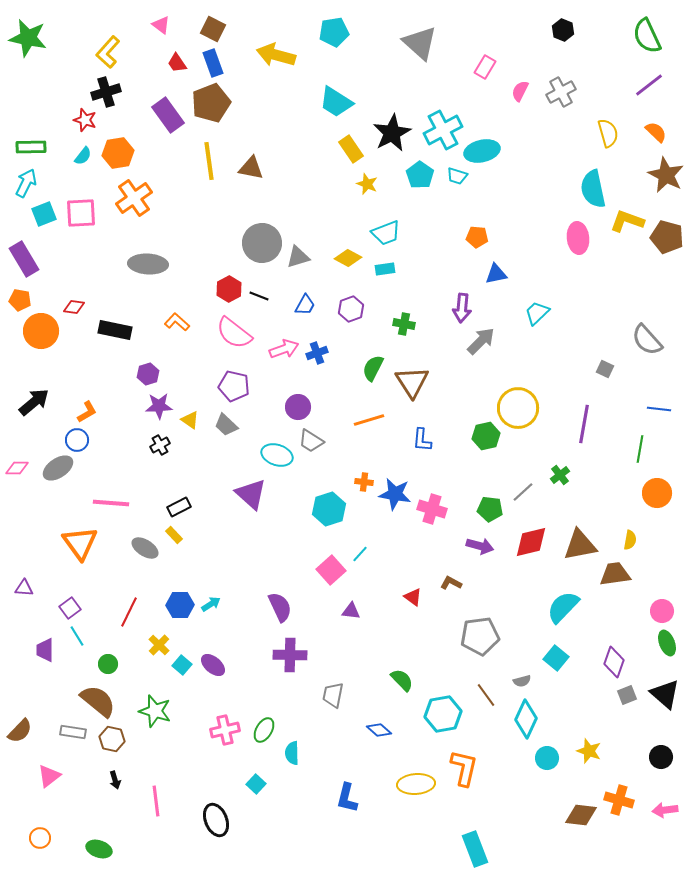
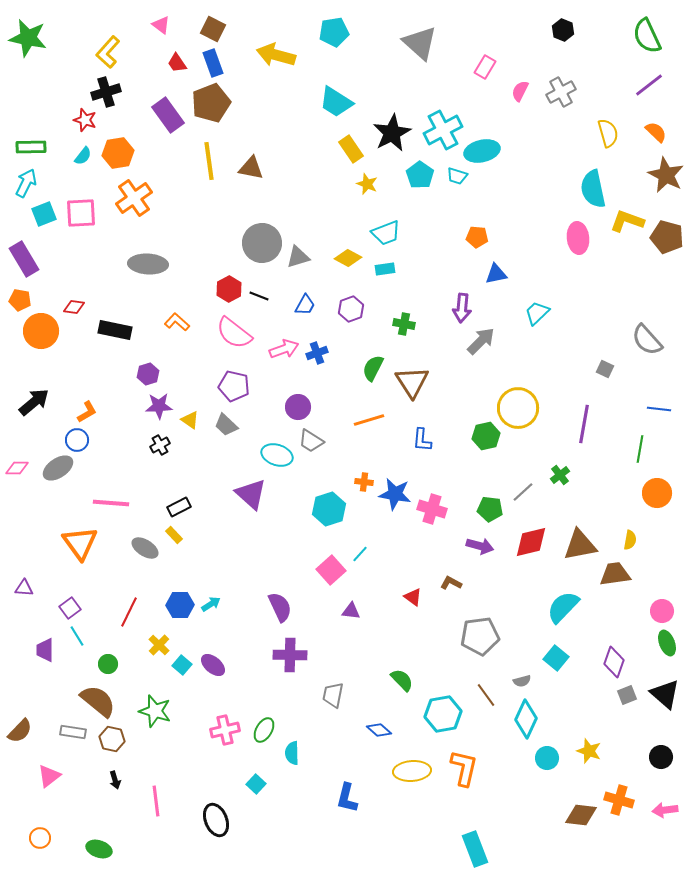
yellow ellipse at (416, 784): moved 4 px left, 13 px up
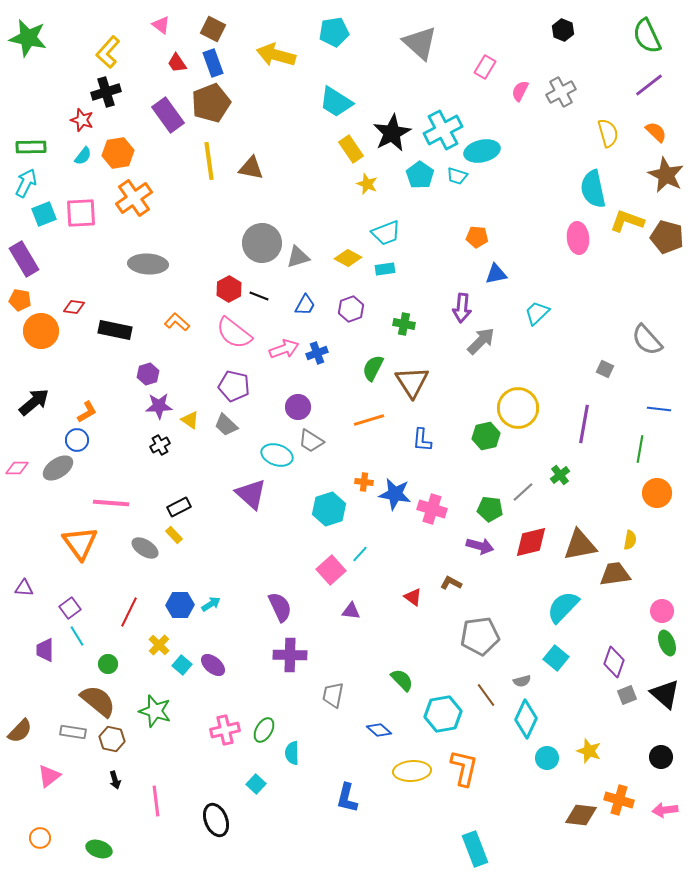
red star at (85, 120): moved 3 px left
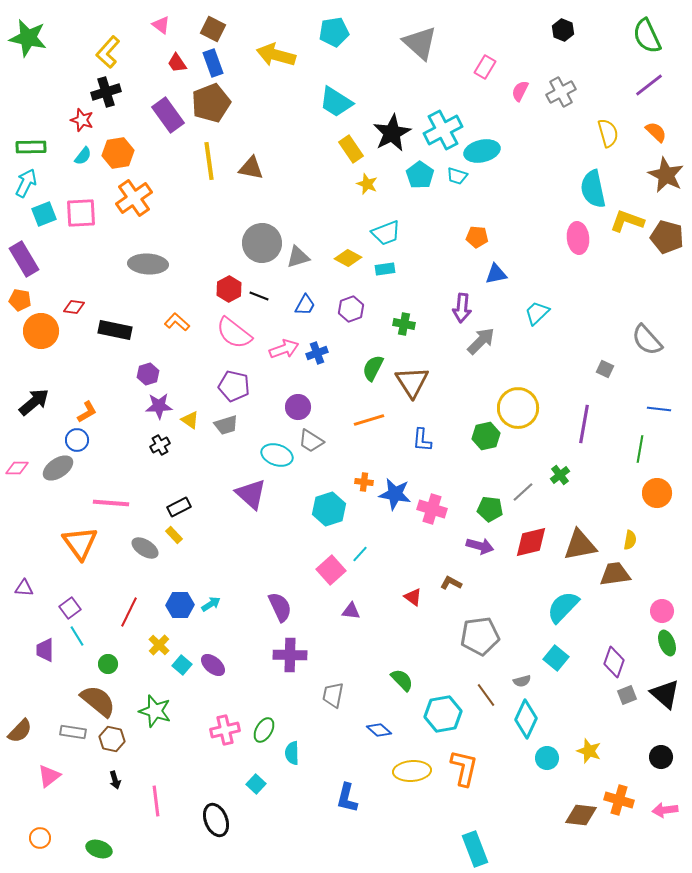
gray trapezoid at (226, 425): rotated 60 degrees counterclockwise
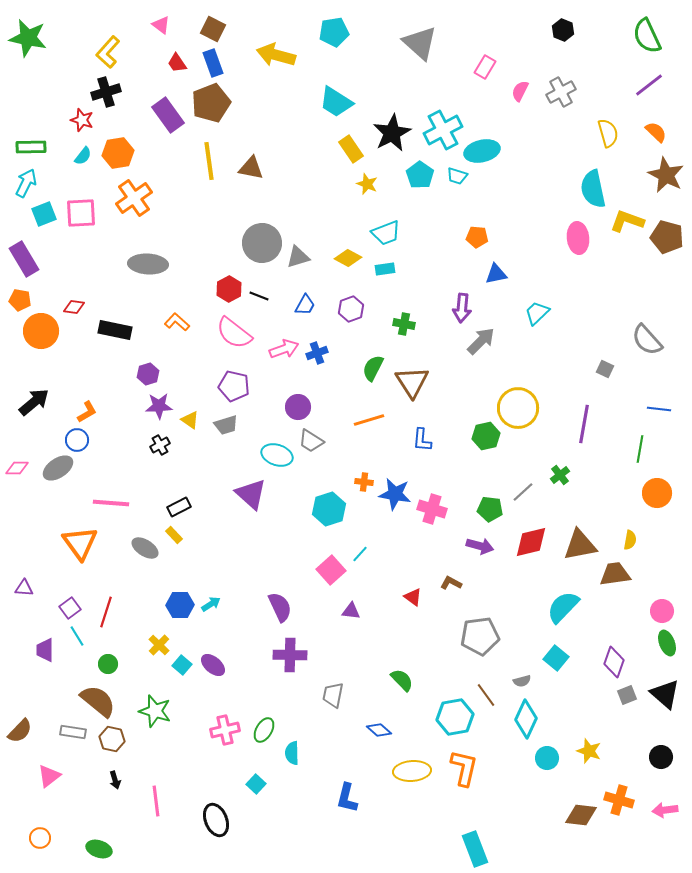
red line at (129, 612): moved 23 px left; rotated 8 degrees counterclockwise
cyan hexagon at (443, 714): moved 12 px right, 3 px down
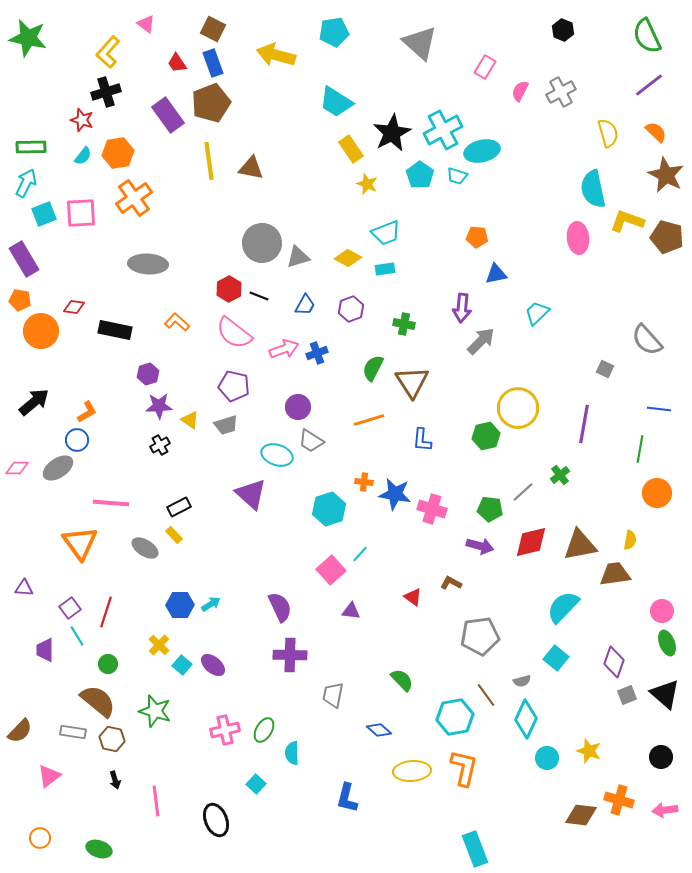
pink triangle at (161, 25): moved 15 px left, 1 px up
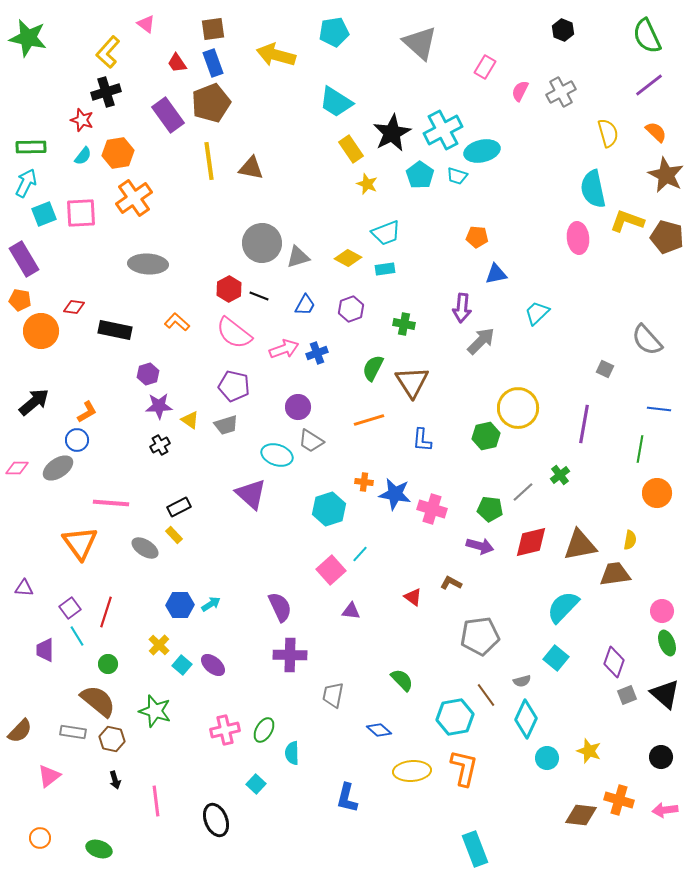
brown square at (213, 29): rotated 35 degrees counterclockwise
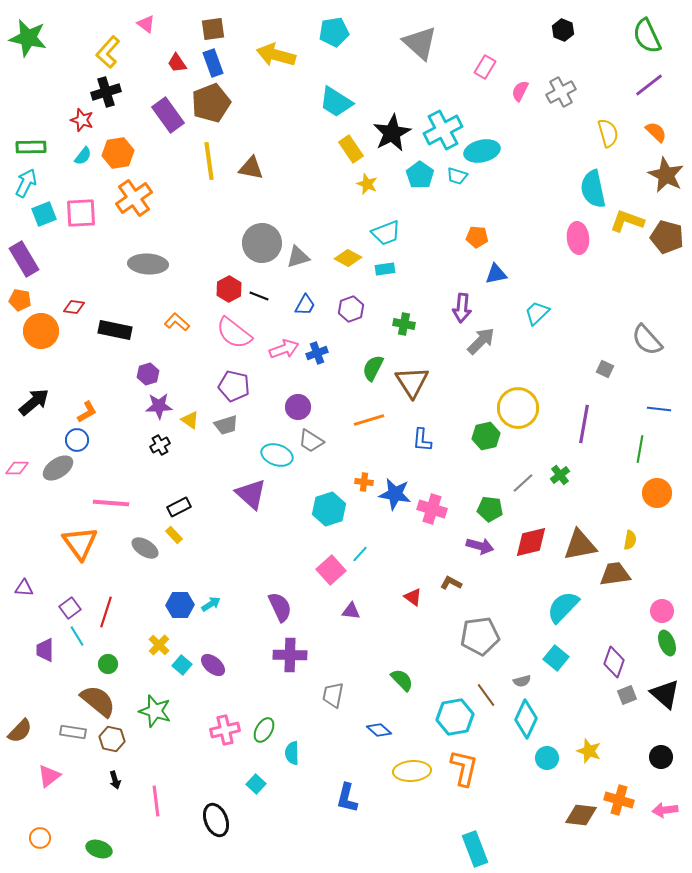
gray line at (523, 492): moved 9 px up
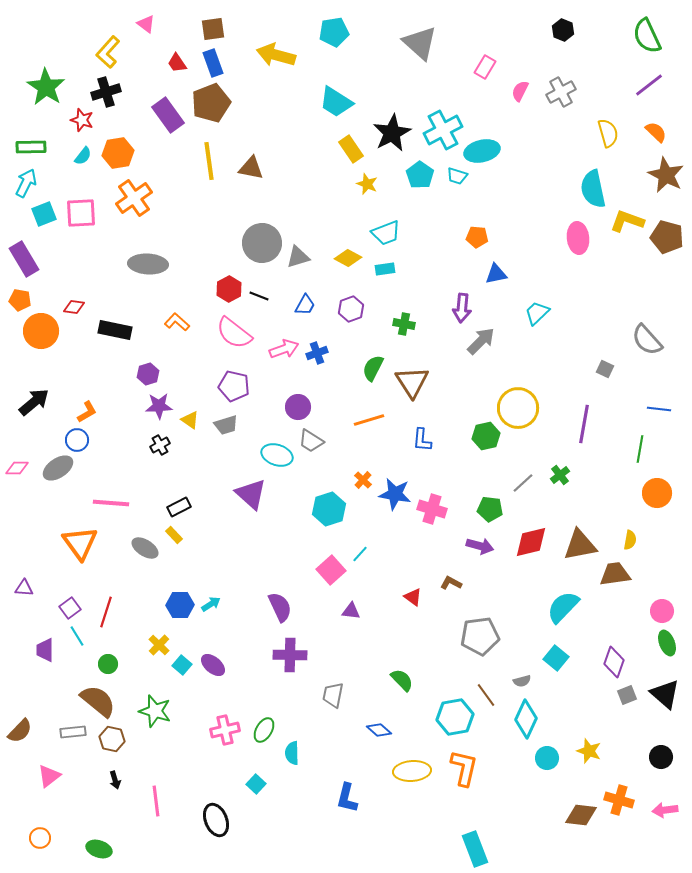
green star at (28, 38): moved 18 px right, 49 px down; rotated 21 degrees clockwise
orange cross at (364, 482): moved 1 px left, 2 px up; rotated 36 degrees clockwise
gray rectangle at (73, 732): rotated 15 degrees counterclockwise
